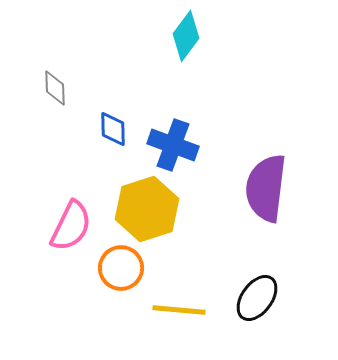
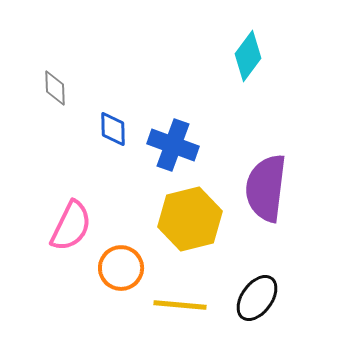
cyan diamond: moved 62 px right, 20 px down
yellow hexagon: moved 43 px right, 10 px down; rotated 4 degrees clockwise
yellow line: moved 1 px right, 5 px up
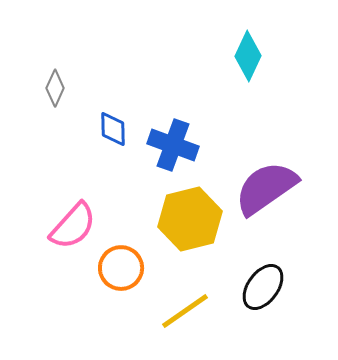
cyan diamond: rotated 12 degrees counterclockwise
gray diamond: rotated 27 degrees clockwise
purple semicircle: rotated 48 degrees clockwise
pink semicircle: moved 2 px right; rotated 16 degrees clockwise
black ellipse: moved 6 px right, 11 px up
yellow line: moved 5 px right, 6 px down; rotated 40 degrees counterclockwise
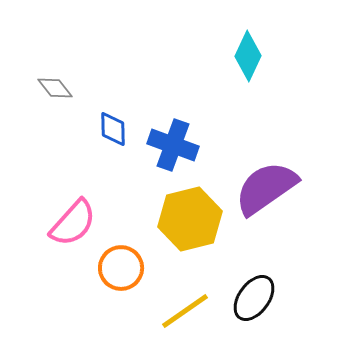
gray diamond: rotated 63 degrees counterclockwise
pink semicircle: moved 3 px up
black ellipse: moved 9 px left, 11 px down
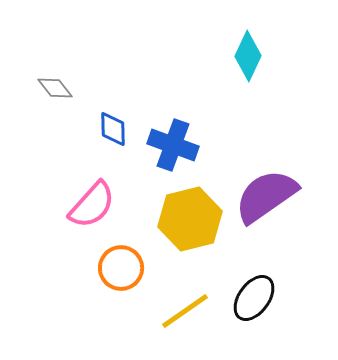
purple semicircle: moved 8 px down
pink semicircle: moved 19 px right, 18 px up
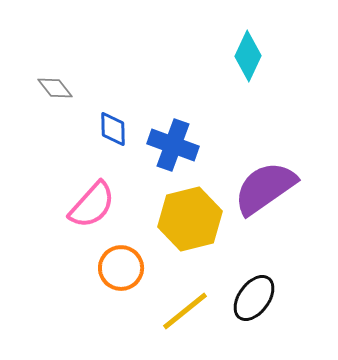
purple semicircle: moved 1 px left, 8 px up
yellow line: rotated 4 degrees counterclockwise
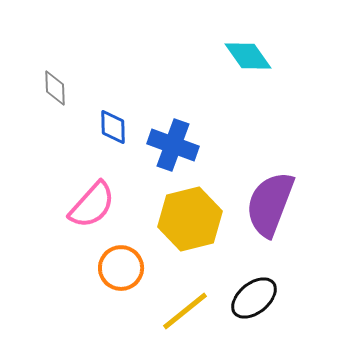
cyan diamond: rotated 60 degrees counterclockwise
gray diamond: rotated 36 degrees clockwise
blue diamond: moved 2 px up
purple semicircle: moved 5 px right, 16 px down; rotated 34 degrees counterclockwise
black ellipse: rotated 15 degrees clockwise
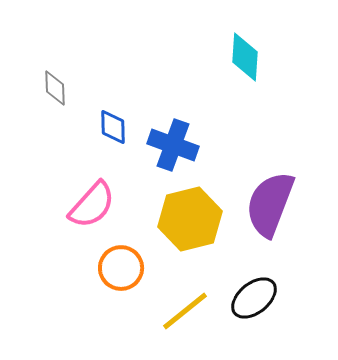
cyan diamond: moved 3 px left, 1 px down; rotated 39 degrees clockwise
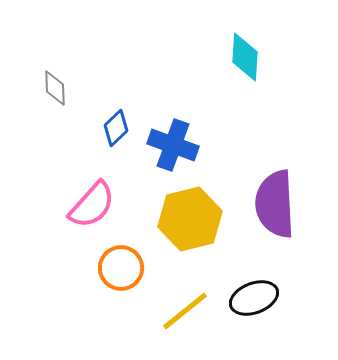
blue diamond: moved 3 px right, 1 px down; rotated 48 degrees clockwise
purple semicircle: moved 5 px right; rotated 24 degrees counterclockwise
black ellipse: rotated 18 degrees clockwise
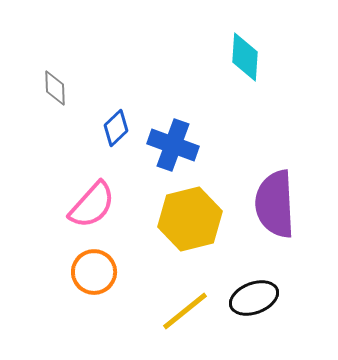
orange circle: moved 27 px left, 4 px down
